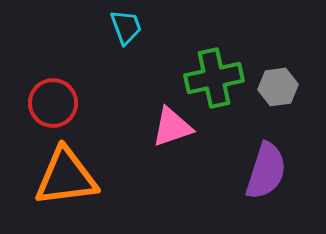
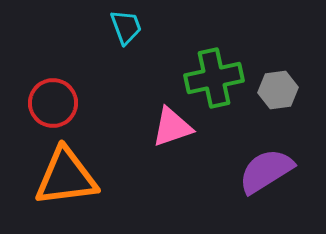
gray hexagon: moved 3 px down
purple semicircle: rotated 140 degrees counterclockwise
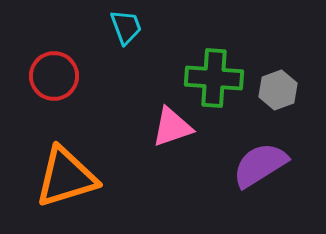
green cross: rotated 16 degrees clockwise
gray hexagon: rotated 12 degrees counterclockwise
red circle: moved 1 px right, 27 px up
purple semicircle: moved 6 px left, 6 px up
orange triangle: rotated 10 degrees counterclockwise
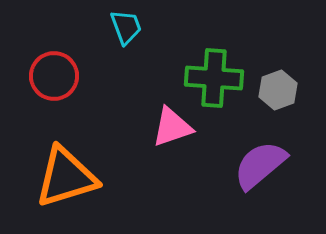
purple semicircle: rotated 8 degrees counterclockwise
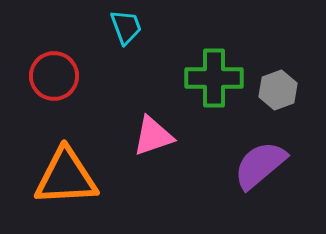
green cross: rotated 4 degrees counterclockwise
pink triangle: moved 19 px left, 9 px down
orange triangle: rotated 14 degrees clockwise
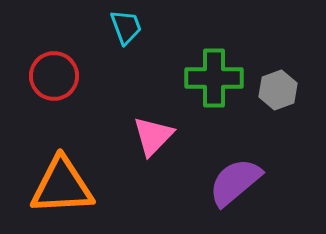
pink triangle: rotated 27 degrees counterclockwise
purple semicircle: moved 25 px left, 17 px down
orange triangle: moved 4 px left, 9 px down
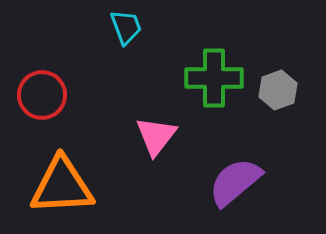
red circle: moved 12 px left, 19 px down
pink triangle: moved 3 px right; rotated 6 degrees counterclockwise
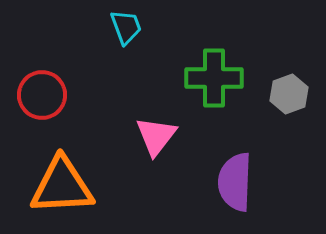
gray hexagon: moved 11 px right, 4 px down
purple semicircle: rotated 48 degrees counterclockwise
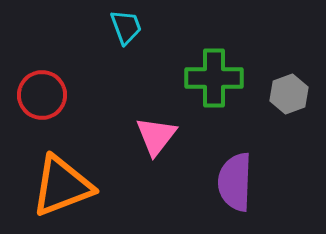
orange triangle: rotated 18 degrees counterclockwise
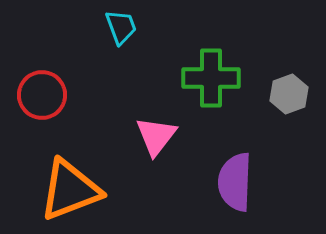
cyan trapezoid: moved 5 px left
green cross: moved 3 px left
orange triangle: moved 8 px right, 4 px down
